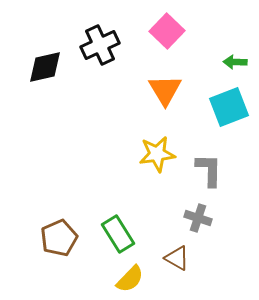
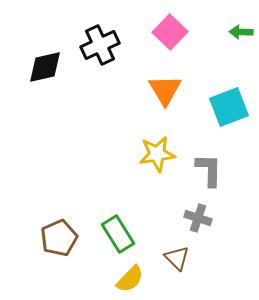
pink square: moved 3 px right, 1 px down
green arrow: moved 6 px right, 30 px up
brown triangle: rotated 16 degrees clockwise
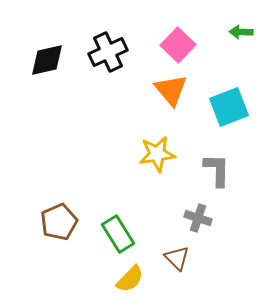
pink square: moved 8 px right, 13 px down
black cross: moved 8 px right, 7 px down
black diamond: moved 2 px right, 7 px up
orange triangle: moved 6 px right; rotated 9 degrees counterclockwise
gray L-shape: moved 8 px right
brown pentagon: moved 16 px up
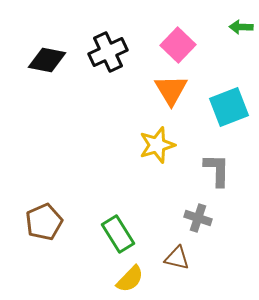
green arrow: moved 5 px up
black diamond: rotated 24 degrees clockwise
orange triangle: rotated 9 degrees clockwise
yellow star: moved 9 px up; rotated 9 degrees counterclockwise
brown pentagon: moved 15 px left
brown triangle: rotated 32 degrees counterclockwise
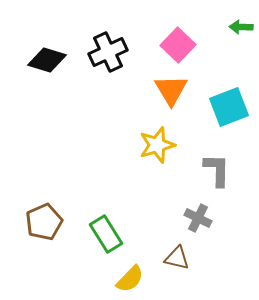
black diamond: rotated 6 degrees clockwise
gray cross: rotated 8 degrees clockwise
green rectangle: moved 12 px left
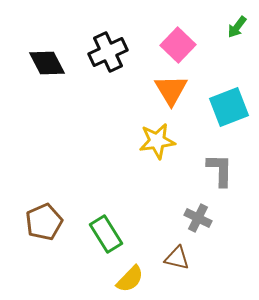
green arrow: moved 4 px left; rotated 55 degrees counterclockwise
black diamond: moved 3 px down; rotated 45 degrees clockwise
yellow star: moved 4 px up; rotated 9 degrees clockwise
gray L-shape: moved 3 px right
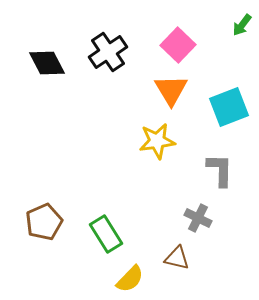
green arrow: moved 5 px right, 2 px up
black cross: rotated 9 degrees counterclockwise
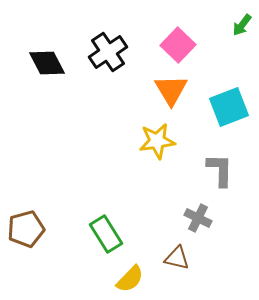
brown pentagon: moved 18 px left, 7 px down; rotated 9 degrees clockwise
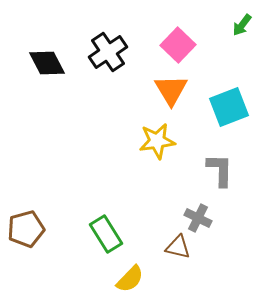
brown triangle: moved 1 px right, 11 px up
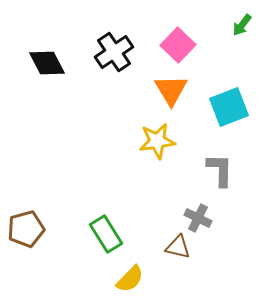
black cross: moved 6 px right
